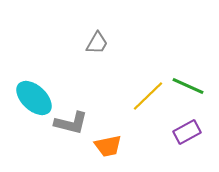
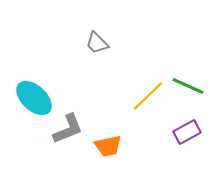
gray trapezoid: rotated 105 degrees clockwise
gray L-shape: moved 3 px left, 6 px down; rotated 36 degrees counterclockwise
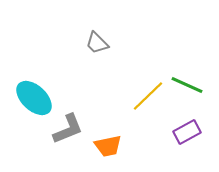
green line: moved 1 px left, 1 px up
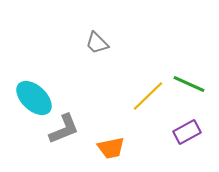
green line: moved 2 px right, 1 px up
gray L-shape: moved 4 px left
orange trapezoid: moved 3 px right, 2 px down
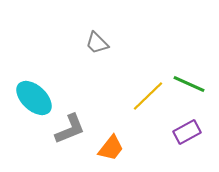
gray L-shape: moved 6 px right
orange trapezoid: rotated 40 degrees counterclockwise
